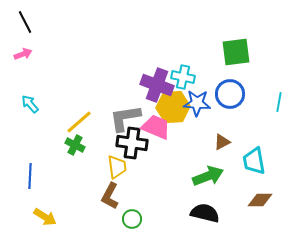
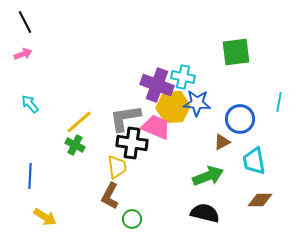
blue circle: moved 10 px right, 25 px down
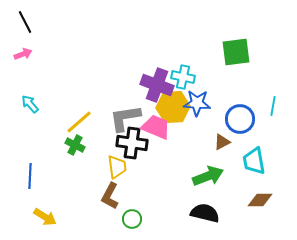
cyan line: moved 6 px left, 4 px down
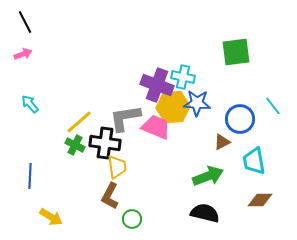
cyan line: rotated 48 degrees counterclockwise
black cross: moved 27 px left
yellow arrow: moved 6 px right
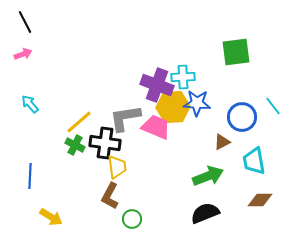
cyan cross: rotated 15 degrees counterclockwise
blue circle: moved 2 px right, 2 px up
black semicircle: rotated 36 degrees counterclockwise
